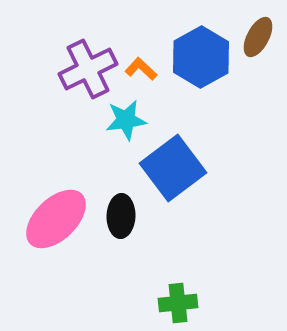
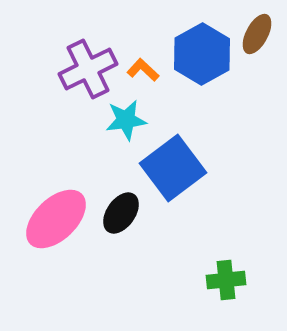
brown ellipse: moved 1 px left, 3 px up
blue hexagon: moved 1 px right, 3 px up
orange L-shape: moved 2 px right, 1 px down
black ellipse: moved 3 px up; rotated 33 degrees clockwise
green cross: moved 48 px right, 23 px up
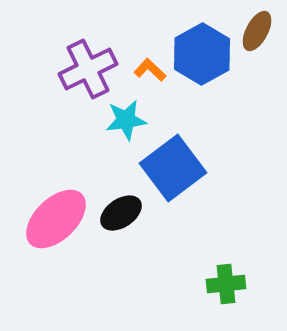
brown ellipse: moved 3 px up
orange L-shape: moved 7 px right
black ellipse: rotated 21 degrees clockwise
green cross: moved 4 px down
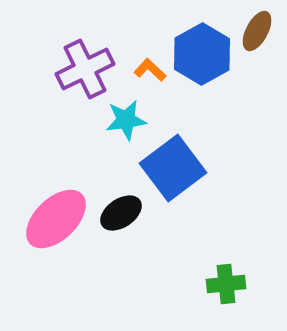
purple cross: moved 3 px left
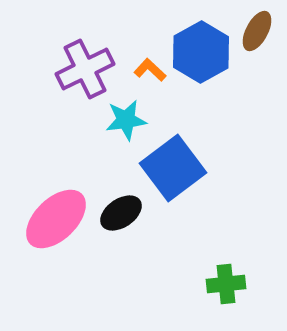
blue hexagon: moved 1 px left, 2 px up
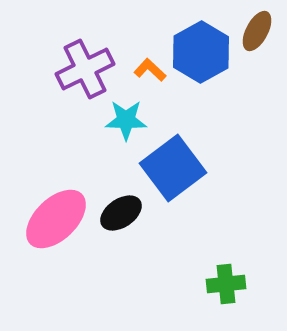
cyan star: rotated 9 degrees clockwise
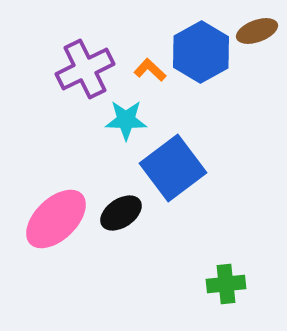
brown ellipse: rotated 42 degrees clockwise
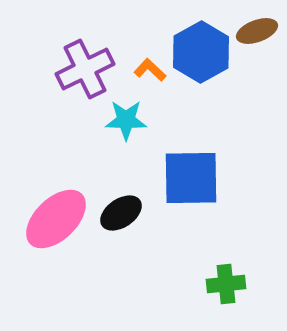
blue square: moved 18 px right, 10 px down; rotated 36 degrees clockwise
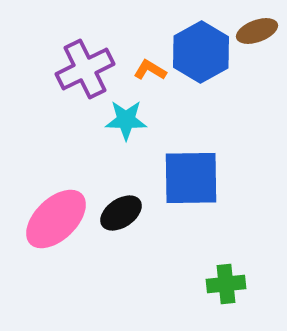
orange L-shape: rotated 12 degrees counterclockwise
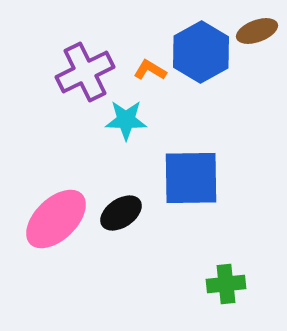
purple cross: moved 3 px down
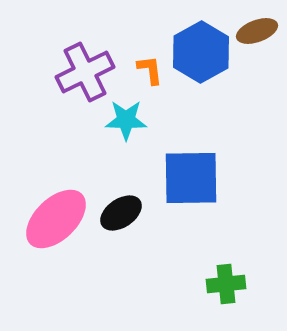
orange L-shape: rotated 52 degrees clockwise
